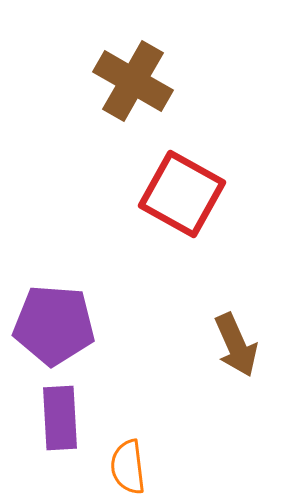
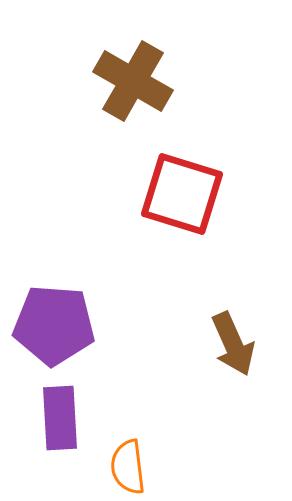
red square: rotated 12 degrees counterclockwise
brown arrow: moved 3 px left, 1 px up
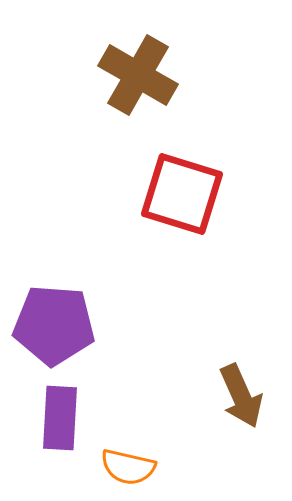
brown cross: moved 5 px right, 6 px up
brown arrow: moved 8 px right, 52 px down
purple rectangle: rotated 6 degrees clockwise
orange semicircle: rotated 70 degrees counterclockwise
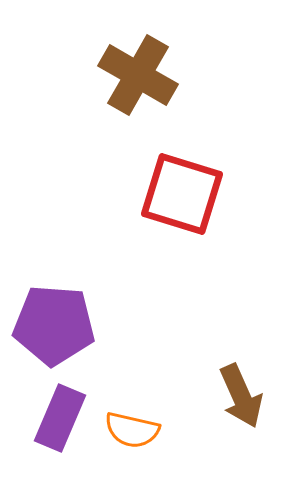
purple rectangle: rotated 20 degrees clockwise
orange semicircle: moved 4 px right, 37 px up
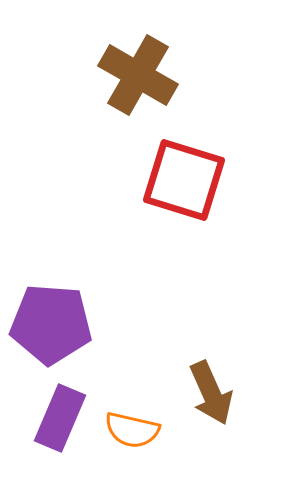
red square: moved 2 px right, 14 px up
purple pentagon: moved 3 px left, 1 px up
brown arrow: moved 30 px left, 3 px up
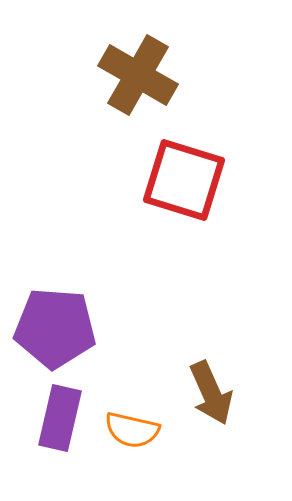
purple pentagon: moved 4 px right, 4 px down
purple rectangle: rotated 10 degrees counterclockwise
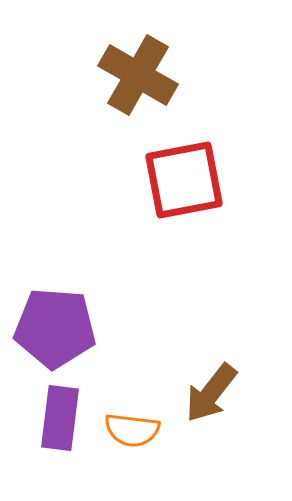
red square: rotated 28 degrees counterclockwise
brown arrow: rotated 62 degrees clockwise
purple rectangle: rotated 6 degrees counterclockwise
orange semicircle: rotated 6 degrees counterclockwise
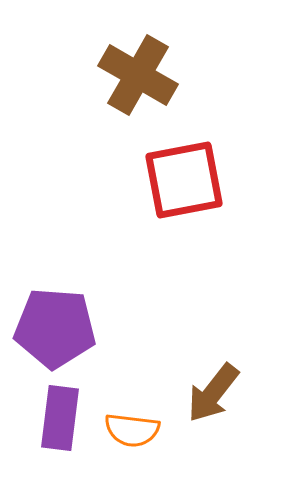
brown arrow: moved 2 px right
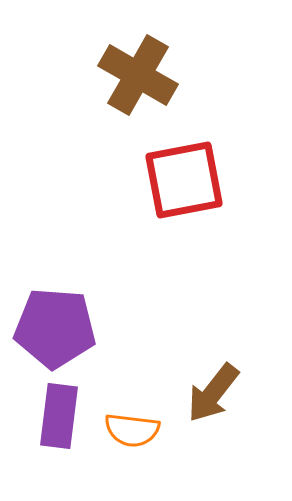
purple rectangle: moved 1 px left, 2 px up
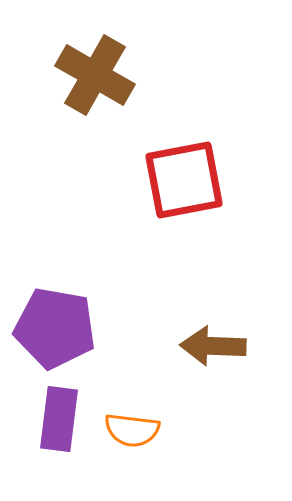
brown cross: moved 43 px left
purple pentagon: rotated 6 degrees clockwise
brown arrow: moved 47 px up; rotated 54 degrees clockwise
purple rectangle: moved 3 px down
